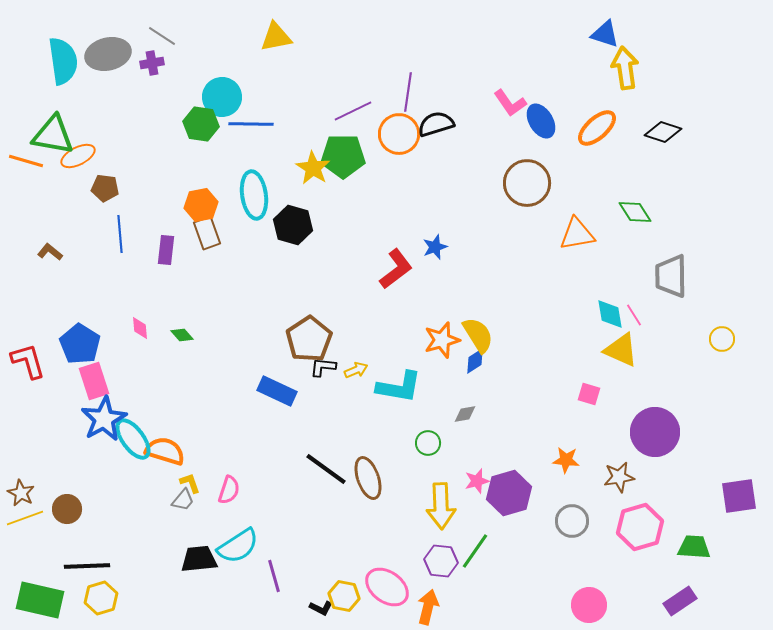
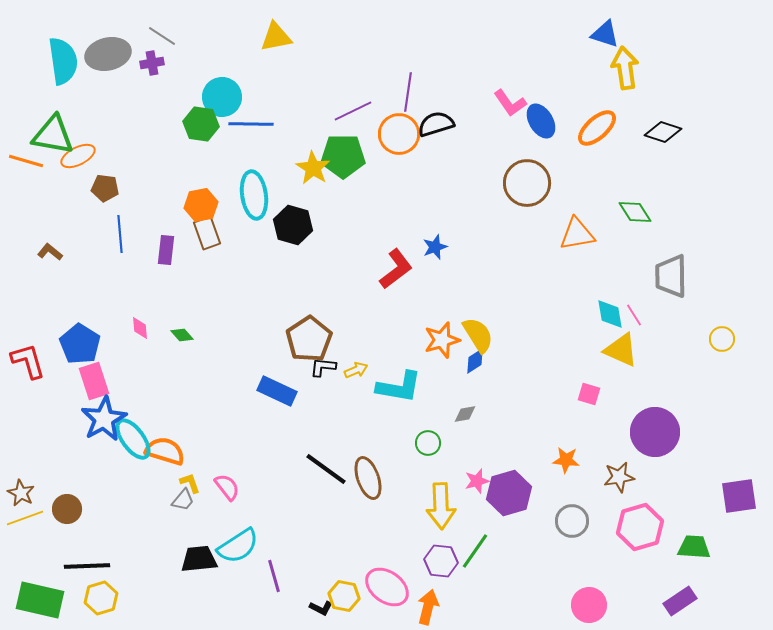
pink semicircle at (229, 490): moved 2 px left, 3 px up; rotated 56 degrees counterclockwise
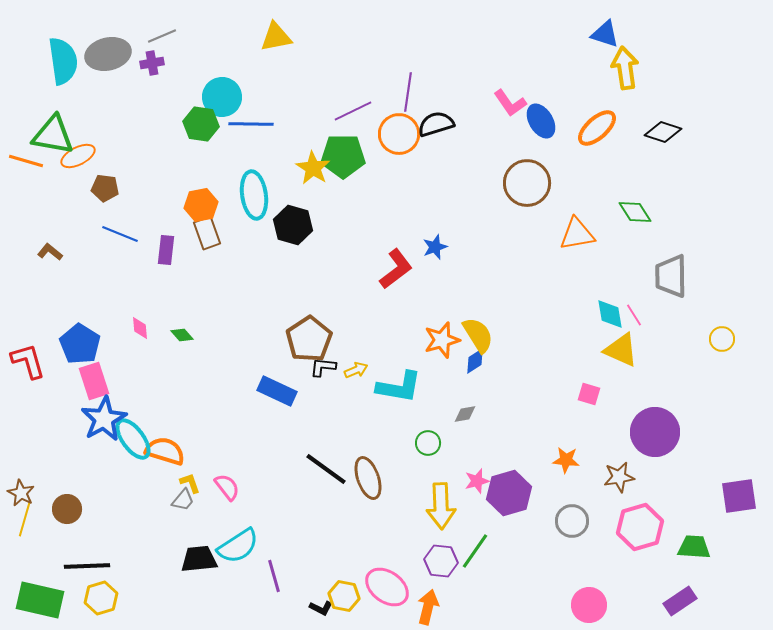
gray line at (162, 36): rotated 56 degrees counterclockwise
blue line at (120, 234): rotated 63 degrees counterclockwise
yellow line at (25, 518): rotated 54 degrees counterclockwise
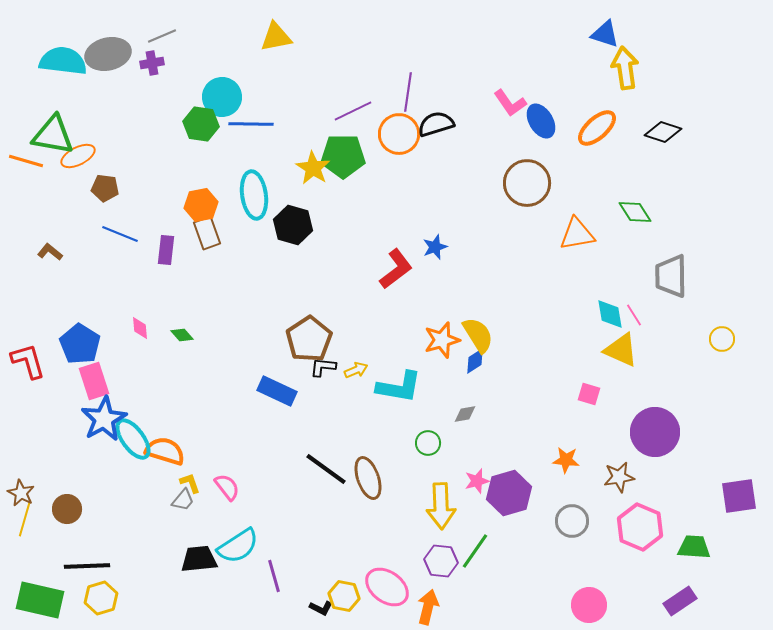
cyan semicircle at (63, 61): rotated 75 degrees counterclockwise
pink hexagon at (640, 527): rotated 21 degrees counterclockwise
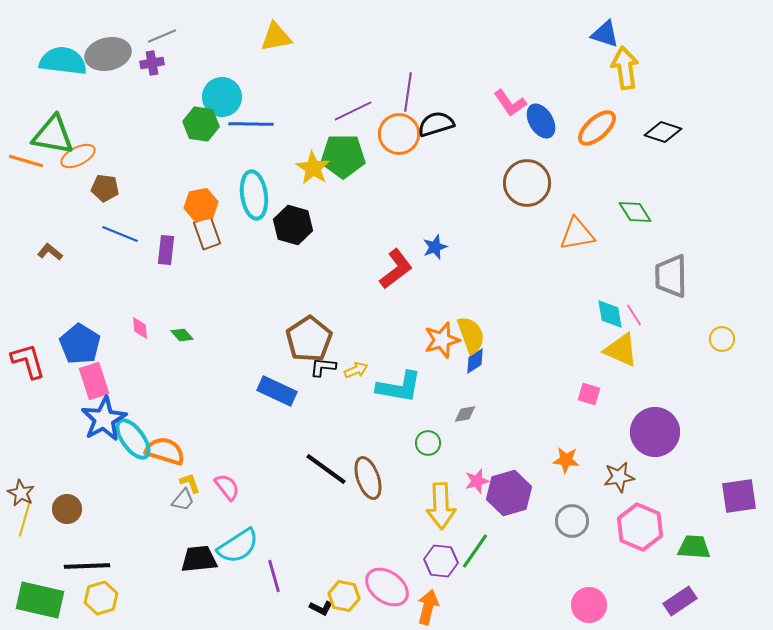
yellow semicircle at (478, 335): moved 7 px left; rotated 12 degrees clockwise
